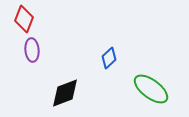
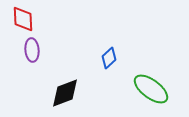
red diamond: moved 1 px left; rotated 24 degrees counterclockwise
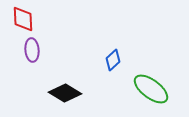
blue diamond: moved 4 px right, 2 px down
black diamond: rotated 52 degrees clockwise
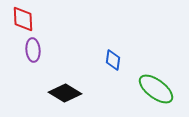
purple ellipse: moved 1 px right
blue diamond: rotated 40 degrees counterclockwise
green ellipse: moved 5 px right
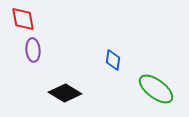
red diamond: rotated 8 degrees counterclockwise
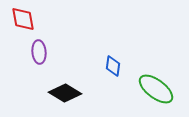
purple ellipse: moved 6 px right, 2 px down
blue diamond: moved 6 px down
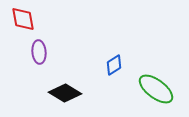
blue diamond: moved 1 px right, 1 px up; rotated 50 degrees clockwise
